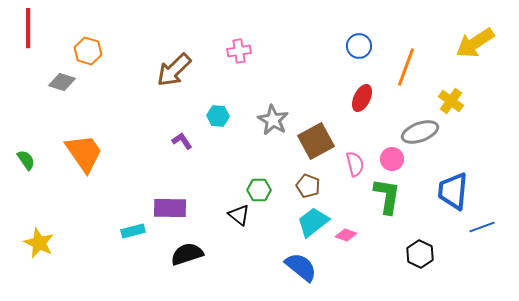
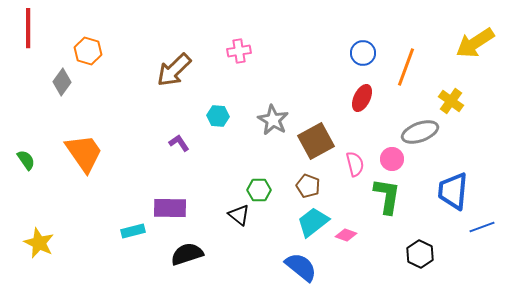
blue circle: moved 4 px right, 7 px down
gray diamond: rotated 72 degrees counterclockwise
purple L-shape: moved 3 px left, 2 px down
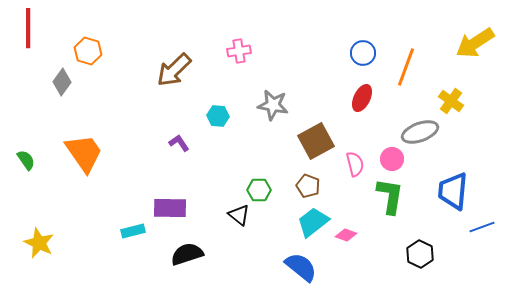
gray star: moved 15 px up; rotated 20 degrees counterclockwise
green L-shape: moved 3 px right
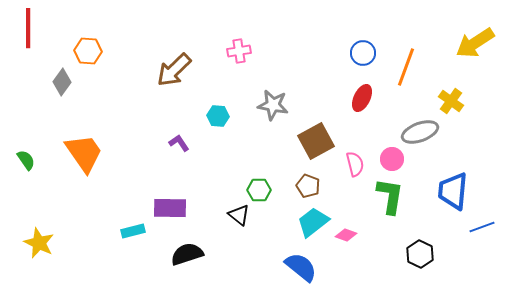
orange hexagon: rotated 12 degrees counterclockwise
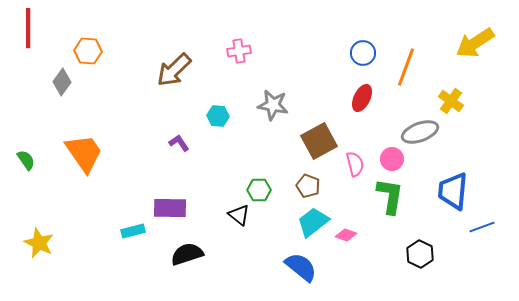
brown square: moved 3 px right
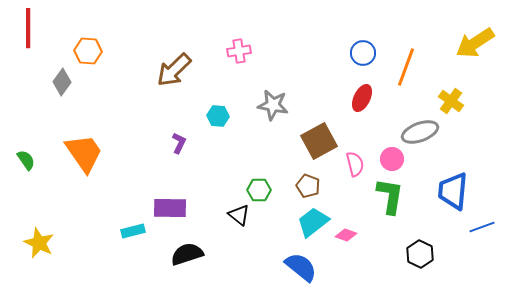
purple L-shape: rotated 60 degrees clockwise
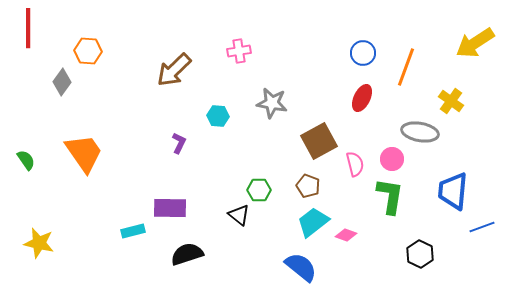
gray star: moved 1 px left, 2 px up
gray ellipse: rotated 30 degrees clockwise
yellow star: rotated 12 degrees counterclockwise
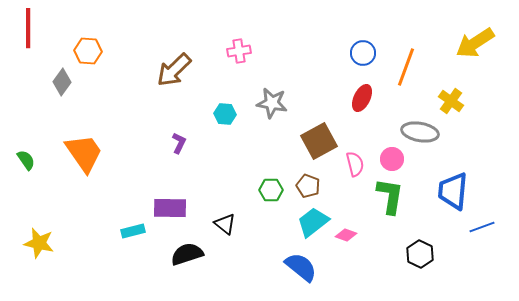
cyan hexagon: moved 7 px right, 2 px up
green hexagon: moved 12 px right
black triangle: moved 14 px left, 9 px down
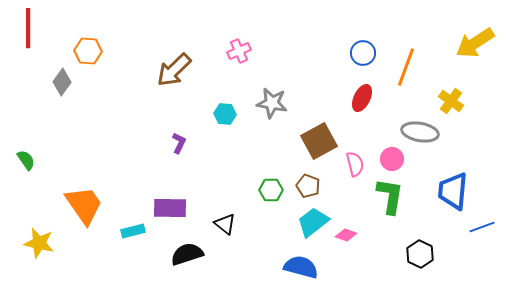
pink cross: rotated 15 degrees counterclockwise
orange trapezoid: moved 52 px down
blue semicircle: rotated 24 degrees counterclockwise
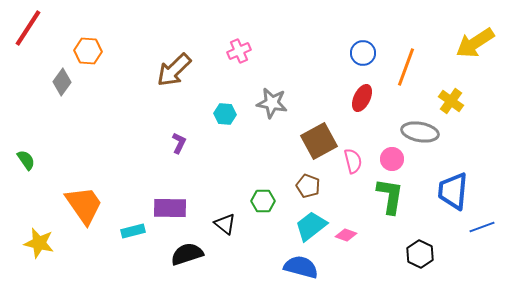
red line: rotated 33 degrees clockwise
pink semicircle: moved 2 px left, 3 px up
green hexagon: moved 8 px left, 11 px down
cyan trapezoid: moved 2 px left, 4 px down
